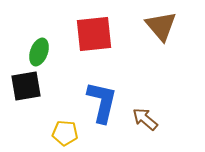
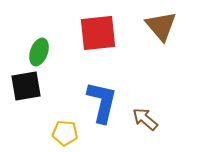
red square: moved 4 px right, 1 px up
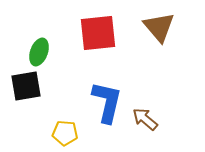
brown triangle: moved 2 px left, 1 px down
blue L-shape: moved 5 px right
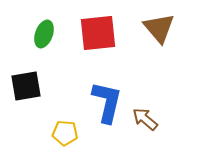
brown triangle: moved 1 px down
green ellipse: moved 5 px right, 18 px up
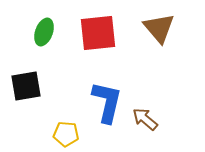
green ellipse: moved 2 px up
yellow pentagon: moved 1 px right, 1 px down
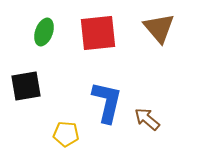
brown arrow: moved 2 px right
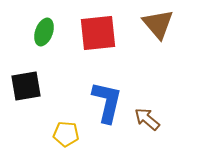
brown triangle: moved 1 px left, 4 px up
